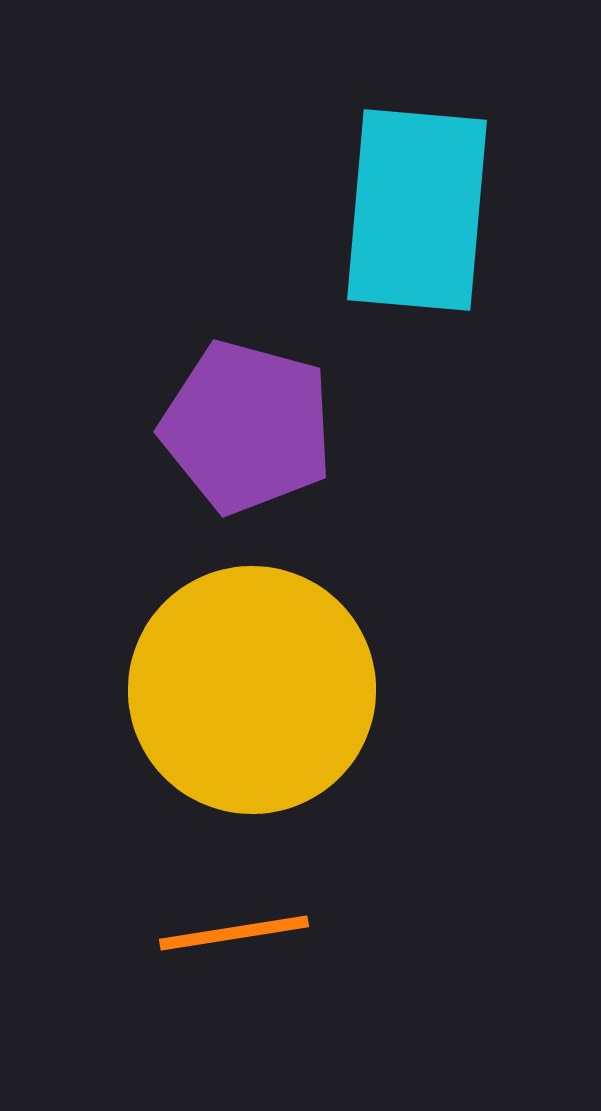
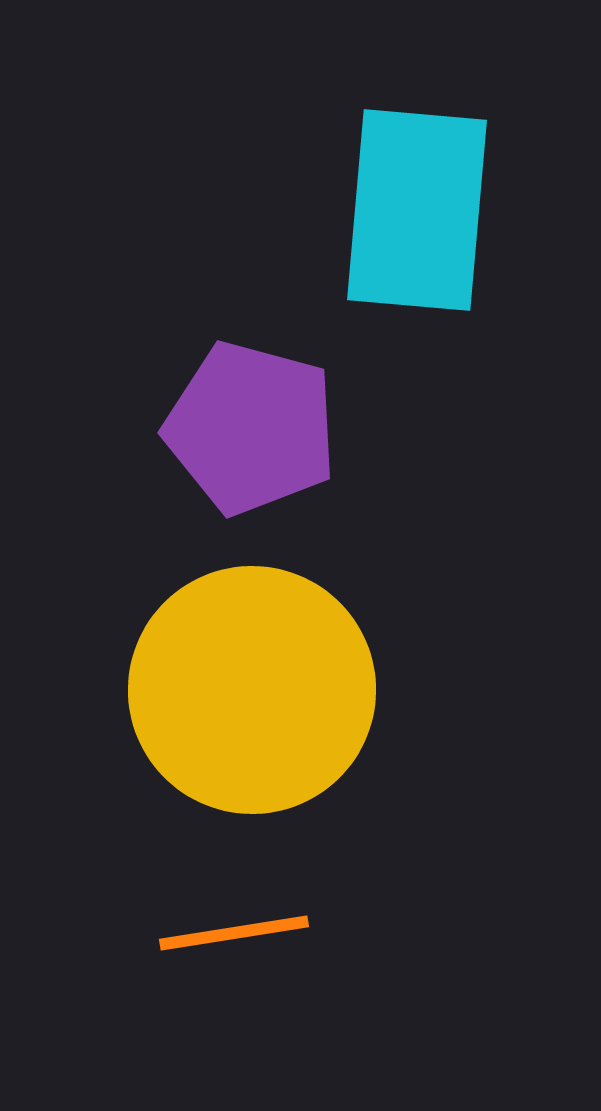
purple pentagon: moved 4 px right, 1 px down
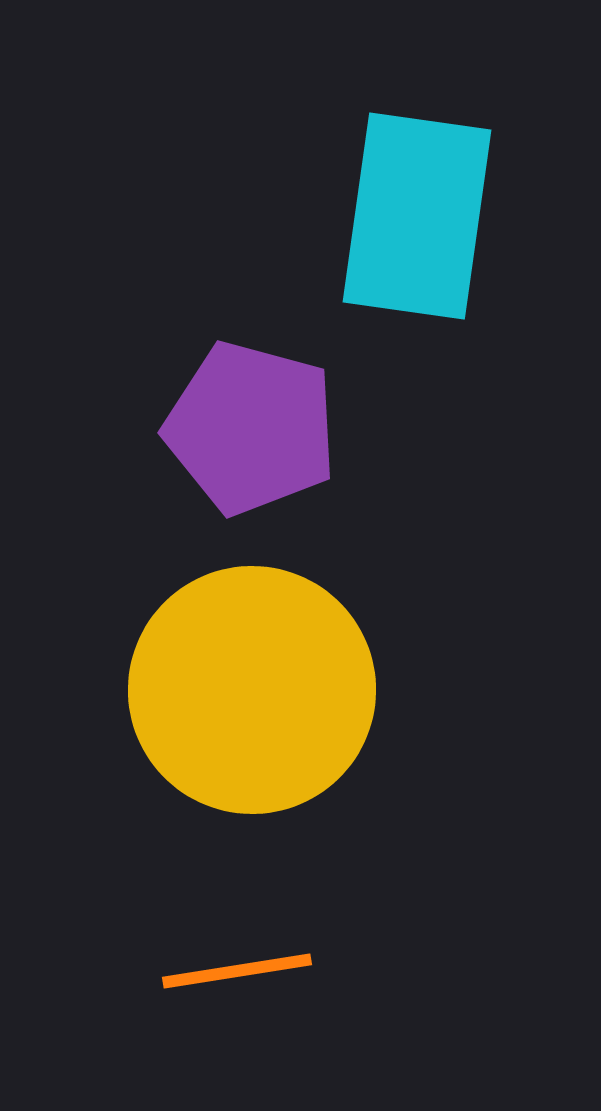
cyan rectangle: moved 6 px down; rotated 3 degrees clockwise
orange line: moved 3 px right, 38 px down
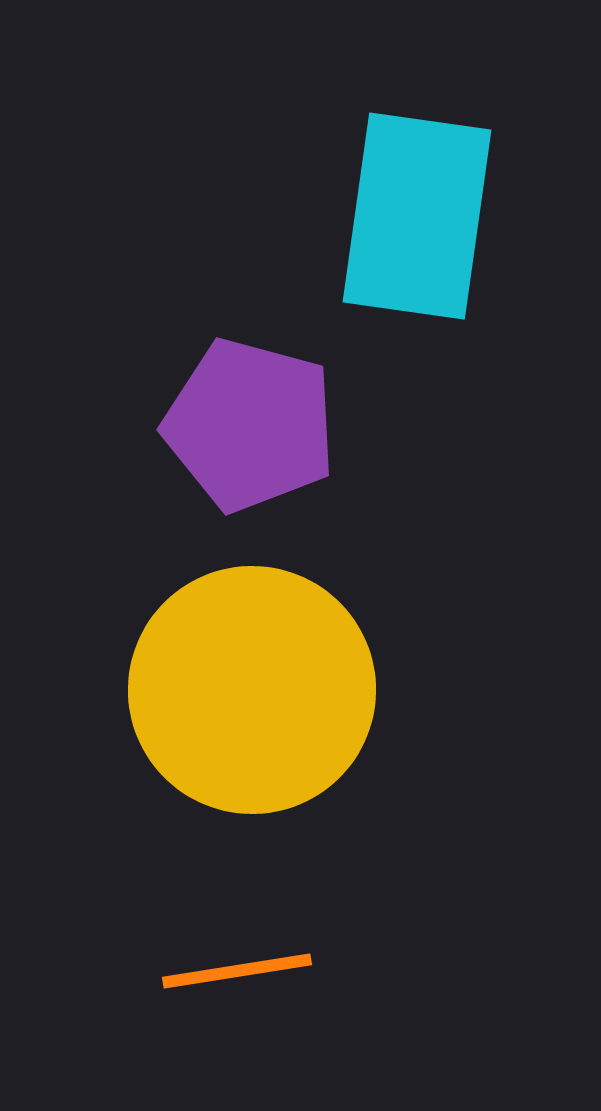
purple pentagon: moved 1 px left, 3 px up
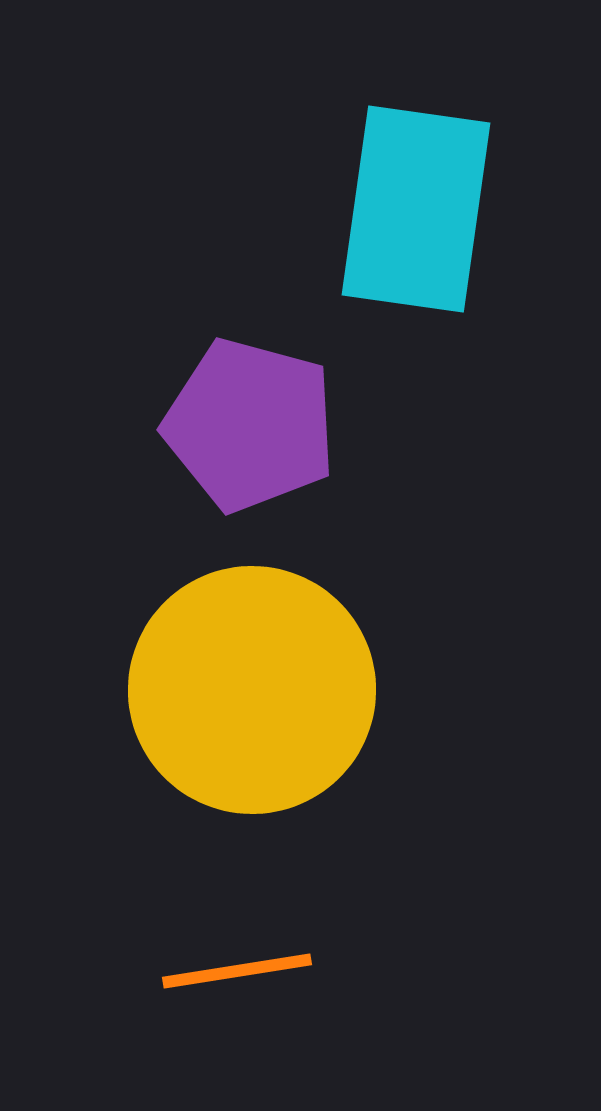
cyan rectangle: moved 1 px left, 7 px up
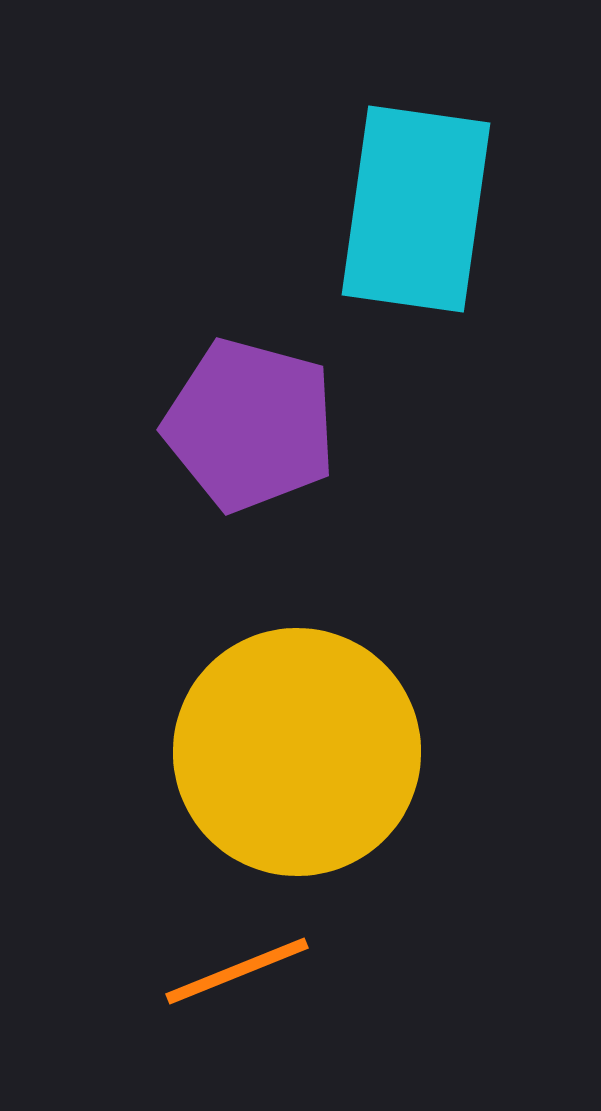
yellow circle: moved 45 px right, 62 px down
orange line: rotated 13 degrees counterclockwise
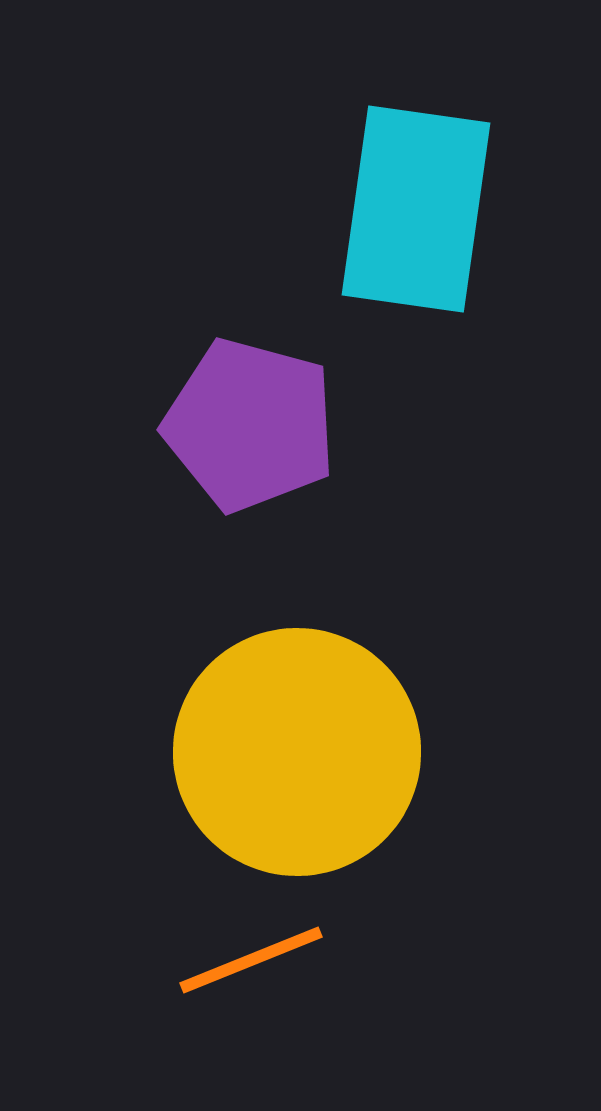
orange line: moved 14 px right, 11 px up
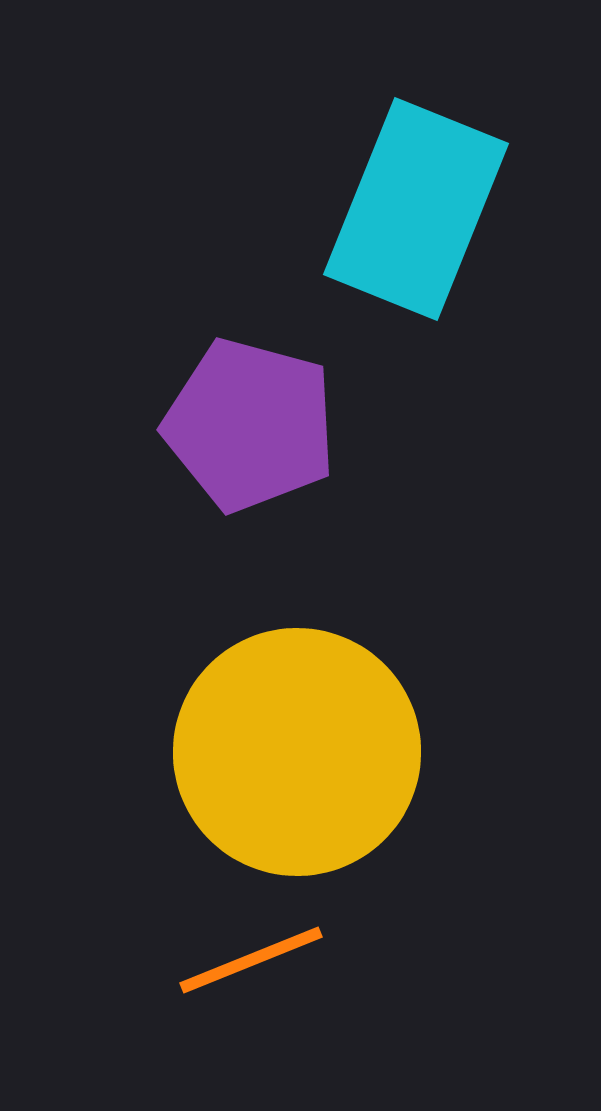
cyan rectangle: rotated 14 degrees clockwise
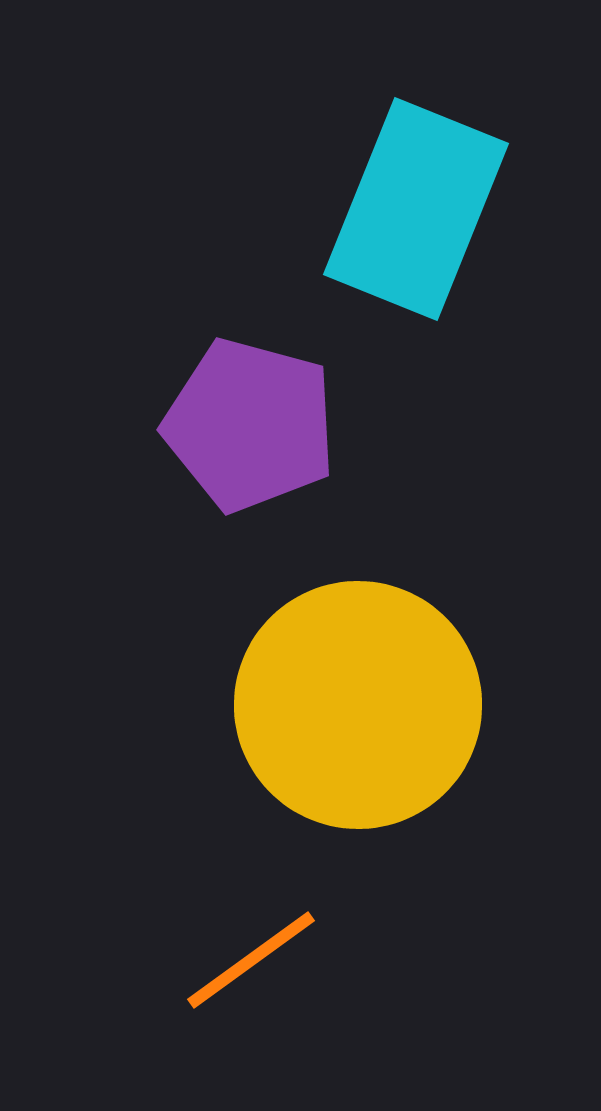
yellow circle: moved 61 px right, 47 px up
orange line: rotated 14 degrees counterclockwise
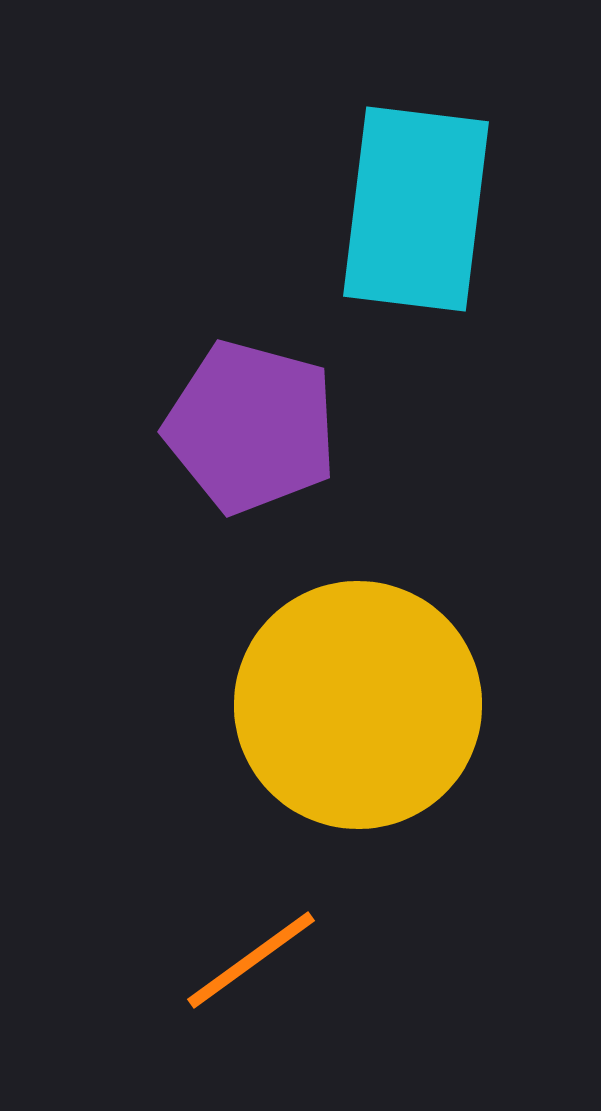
cyan rectangle: rotated 15 degrees counterclockwise
purple pentagon: moved 1 px right, 2 px down
